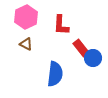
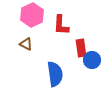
pink hexagon: moved 6 px right, 2 px up
red rectangle: rotated 30 degrees clockwise
blue circle: moved 1 px left, 2 px down
blue semicircle: rotated 15 degrees counterclockwise
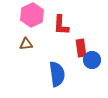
brown triangle: rotated 32 degrees counterclockwise
blue semicircle: moved 2 px right
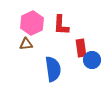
pink hexagon: moved 8 px down
blue semicircle: moved 4 px left, 5 px up
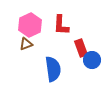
pink hexagon: moved 2 px left, 2 px down
brown triangle: rotated 16 degrees counterclockwise
red rectangle: rotated 12 degrees counterclockwise
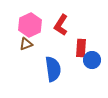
red L-shape: rotated 30 degrees clockwise
red rectangle: rotated 24 degrees clockwise
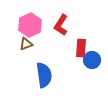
blue semicircle: moved 9 px left, 6 px down
